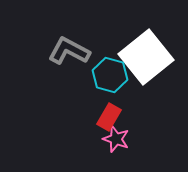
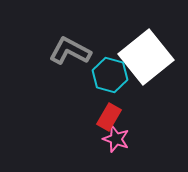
gray L-shape: moved 1 px right
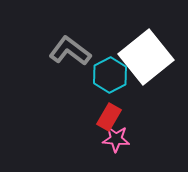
gray L-shape: rotated 9 degrees clockwise
cyan hexagon: rotated 16 degrees clockwise
pink star: rotated 16 degrees counterclockwise
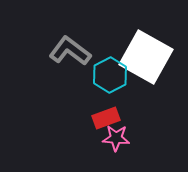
white square: rotated 22 degrees counterclockwise
red rectangle: moved 3 px left, 1 px down; rotated 40 degrees clockwise
pink star: moved 1 px up
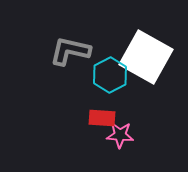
gray L-shape: rotated 24 degrees counterclockwise
red rectangle: moved 4 px left; rotated 24 degrees clockwise
pink star: moved 4 px right, 3 px up
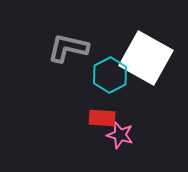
gray L-shape: moved 2 px left, 3 px up
white square: moved 1 px down
pink star: rotated 12 degrees clockwise
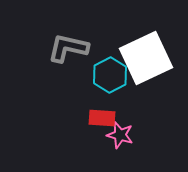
white square: rotated 36 degrees clockwise
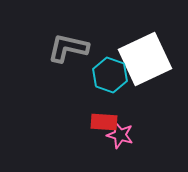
white square: moved 1 px left, 1 px down
cyan hexagon: rotated 12 degrees counterclockwise
red rectangle: moved 2 px right, 4 px down
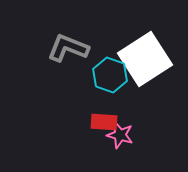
gray L-shape: rotated 9 degrees clockwise
white square: rotated 8 degrees counterclockwise
